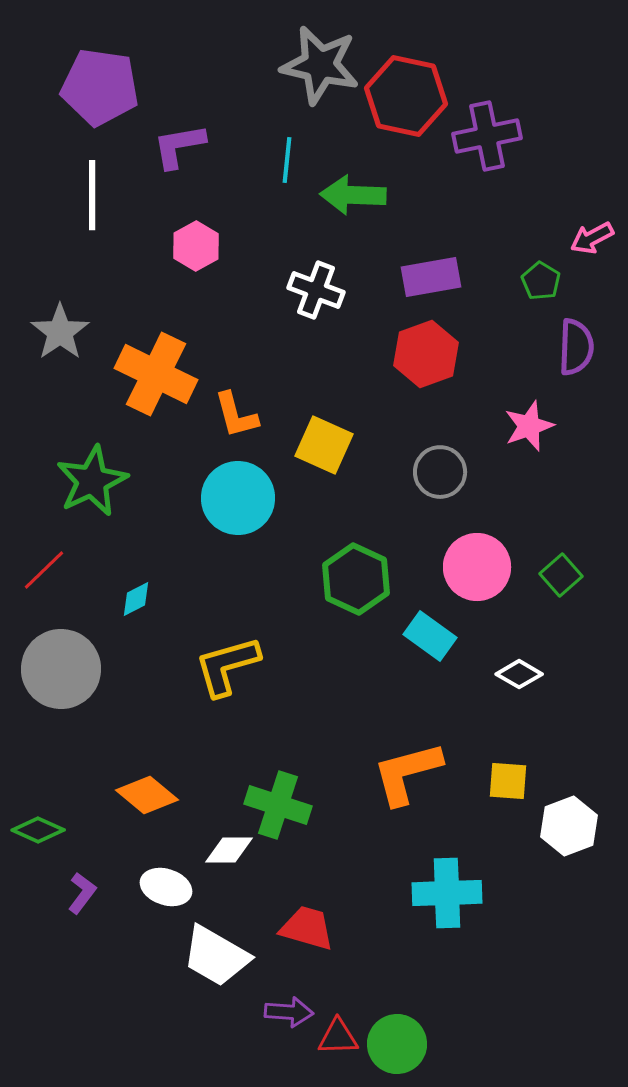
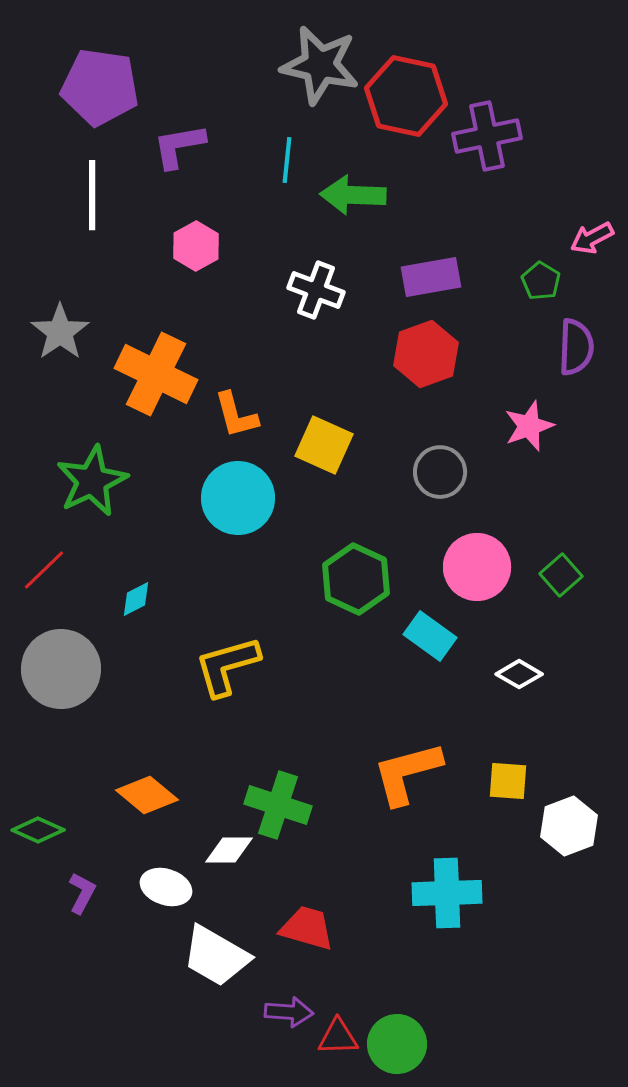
purple L-shape at (82, 893): rotated 9 degrees counterclockwise
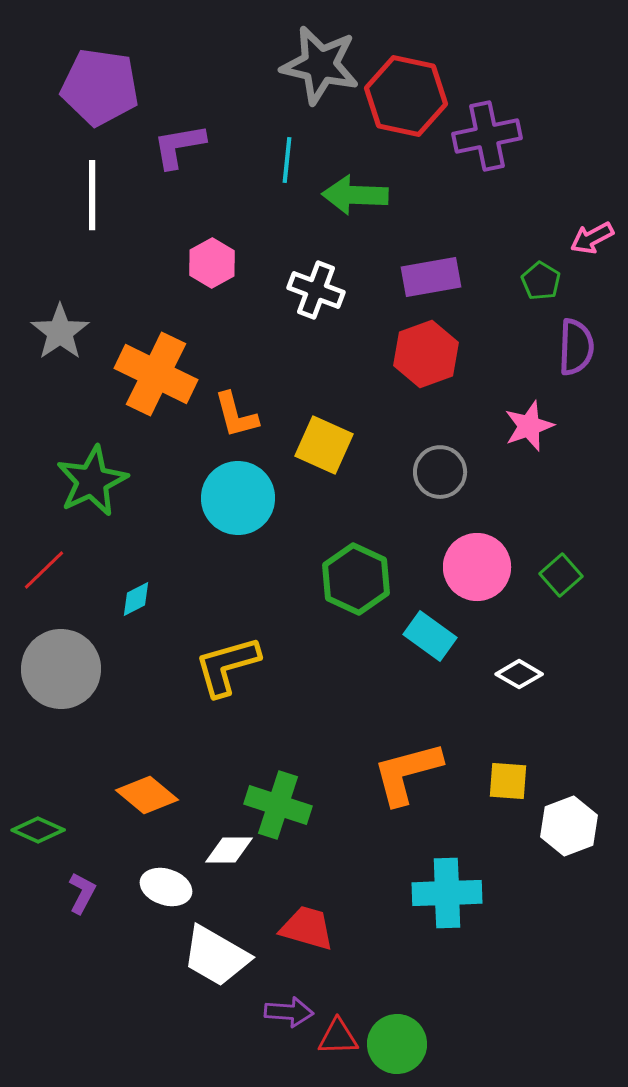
green arrow at (353, 195): moved 2 px right
pink hexagon at (196, 246): moved 16 px right, 17 px down
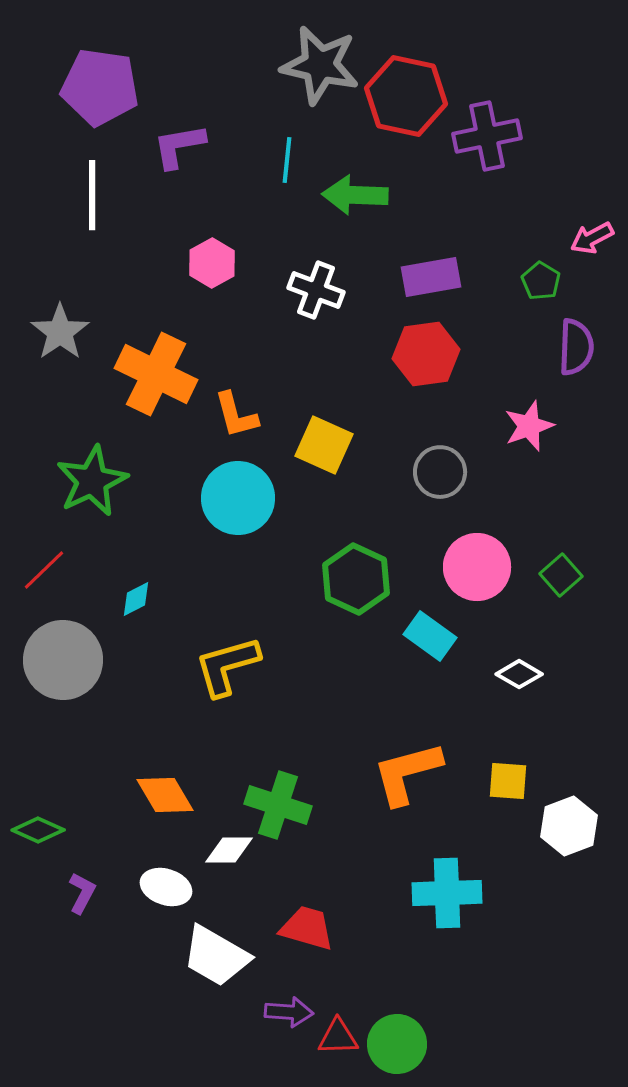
red hexagon at (426, 354): rotated 12 degrees clockwise
gray circle at (61, 669): moved 2 px right, 9 px up
orange diamond at (147, 795): moved 18 px right; rotated 20 degrees clockwise
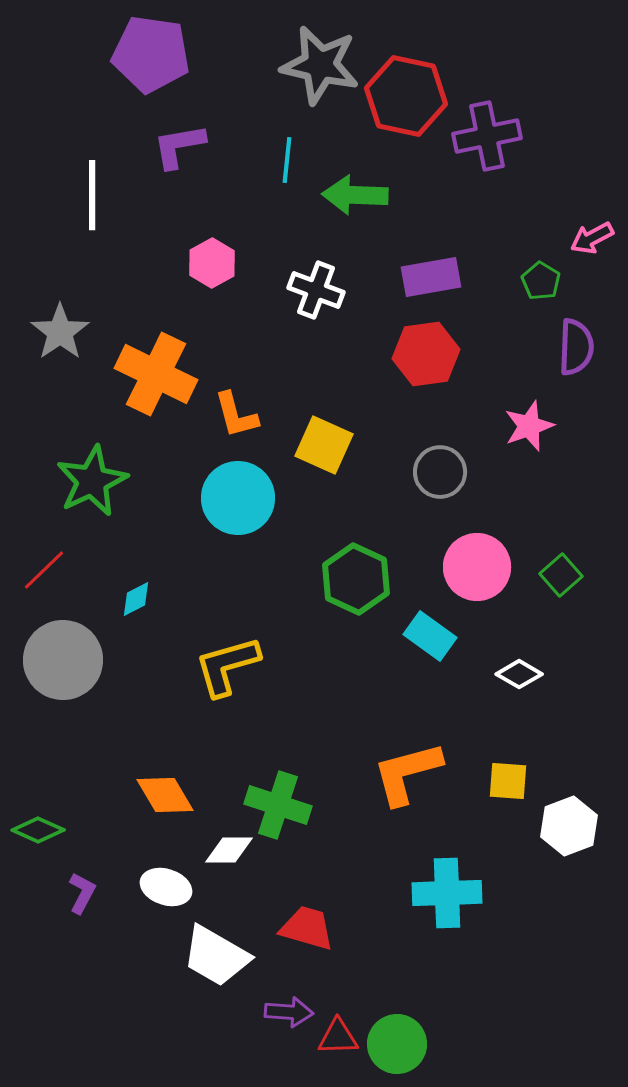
purple pentagon at (100, 87): moved 51 px right, 33 px up
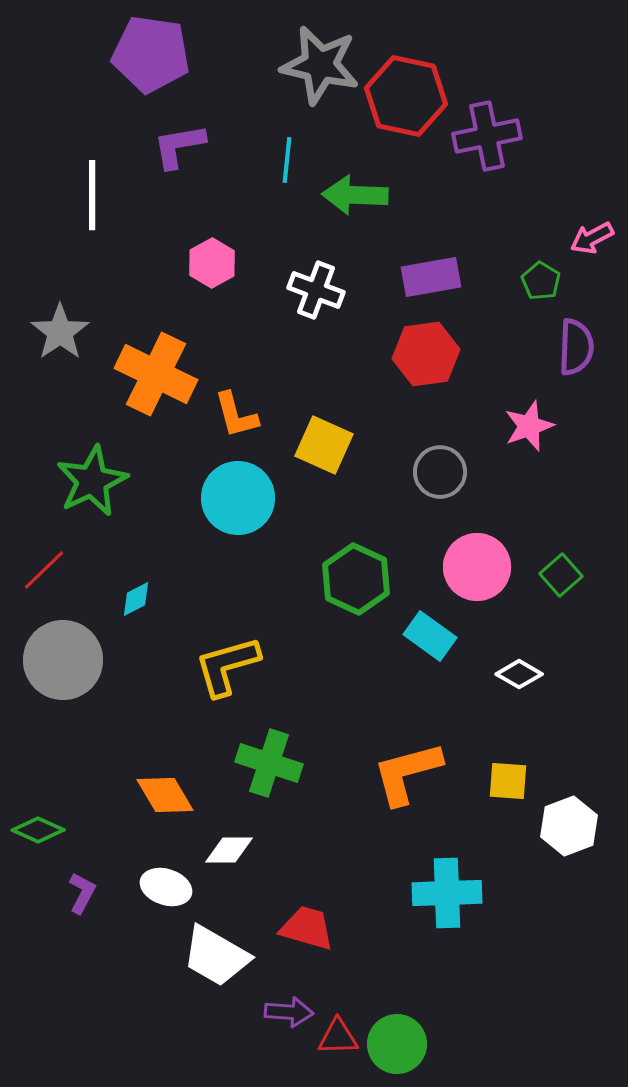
green cross at (278, 805): moved 9 px left, 42 px up
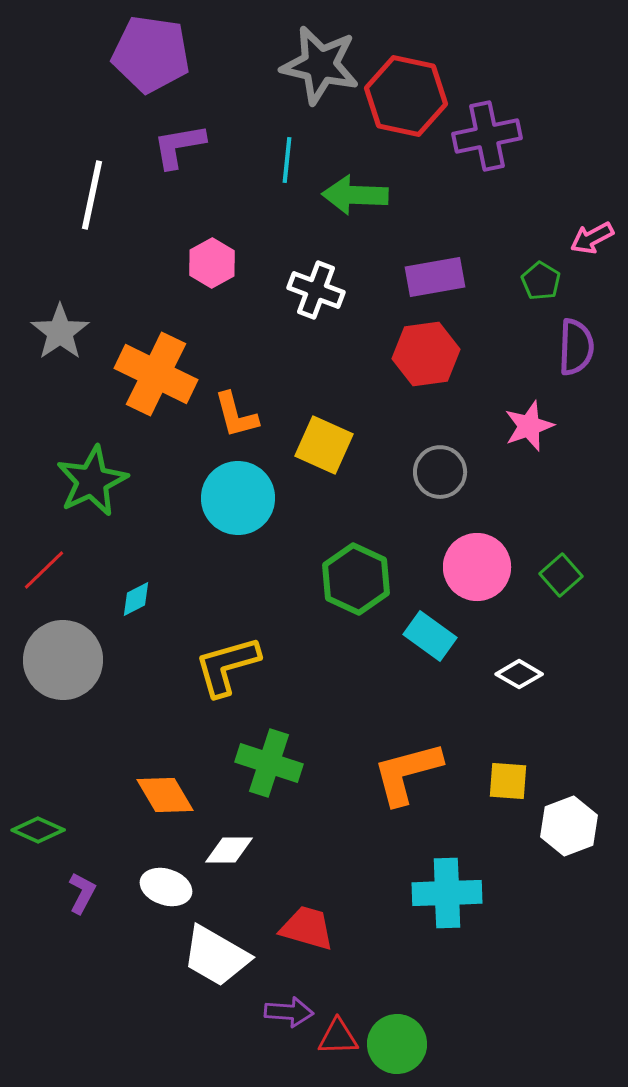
white line at (92, 195): rotated 12 degrees clockwise
purple rectangle at (431, 277): moved 4 px right
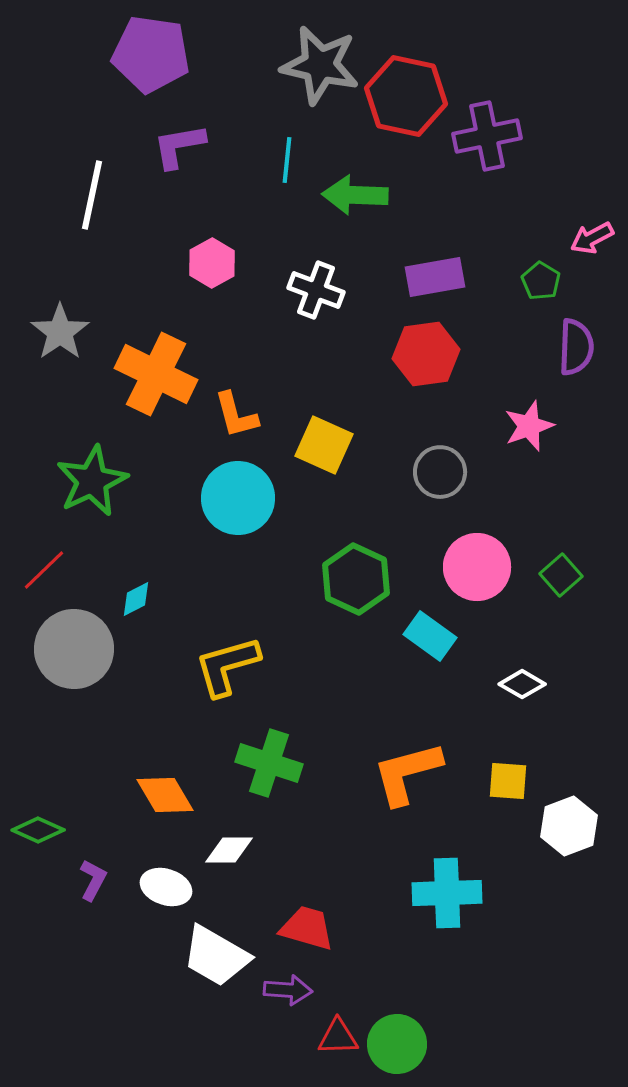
gray circle at (63, 660): moved 11 px right, 11 px up
white diamond at (519, 674): moved 3 px right, 10 px down
purple L-shape at (82, 893): moved 11 px right, 13 px up
purple arrow at (289, 1012): moved 1 px left, 22 px up
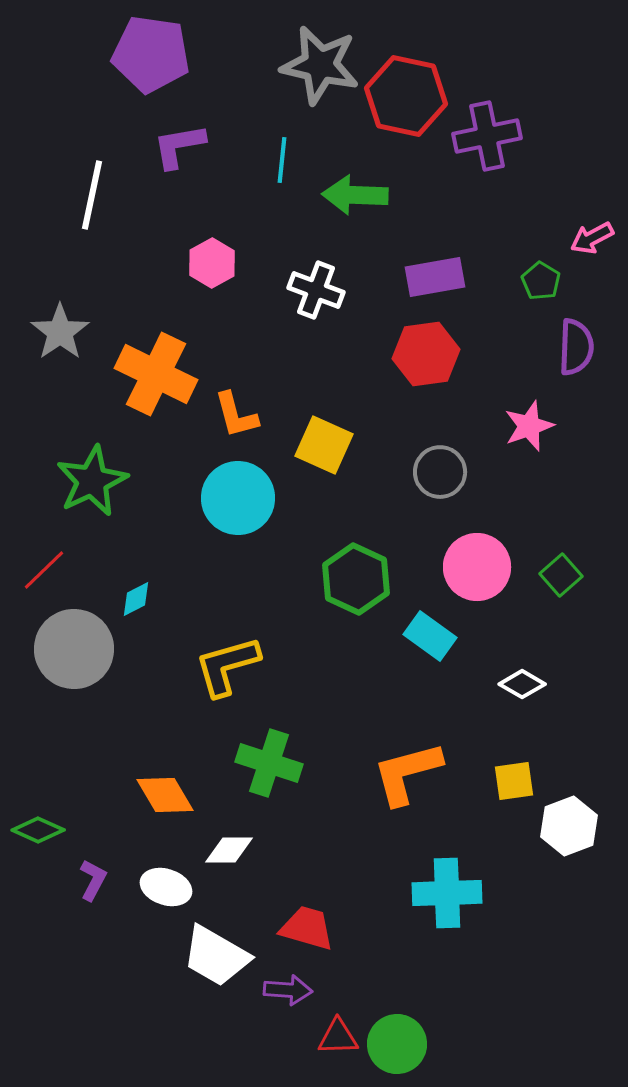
cyan line at (287, 160): moved 5 px left
yellow square at (508, 781): moved 6 px right; rotated 12 degrees counterclockwise
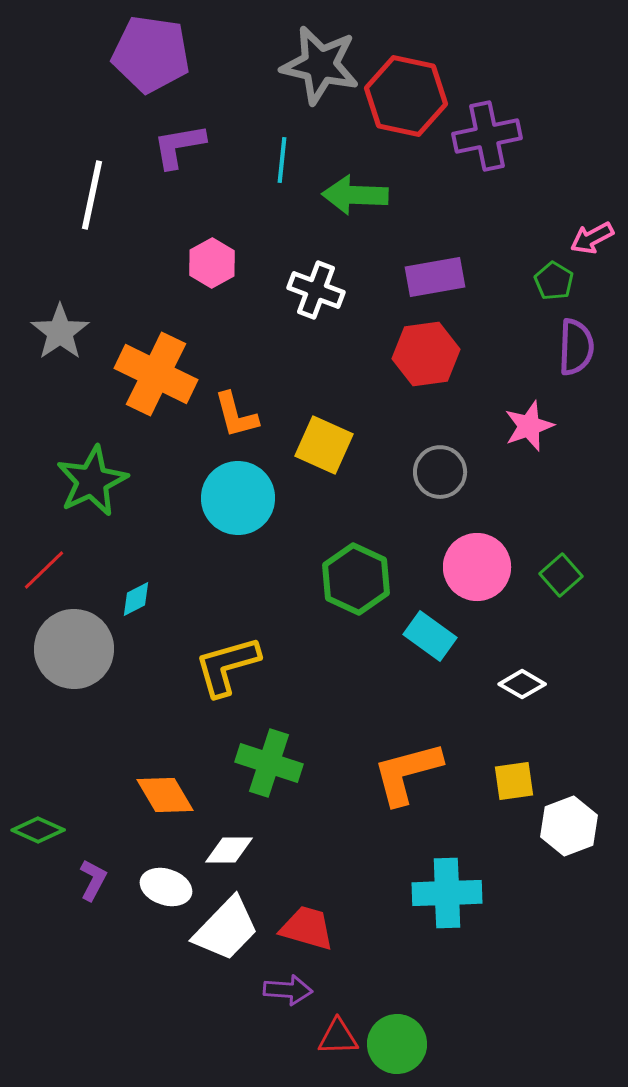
green pentagon at (541, 281): moved 13 px right
white trapezoid at (216, 956): moved 10 px right, 27 px up; rotated 76 degrees counterclockwise
